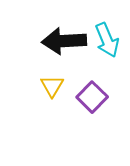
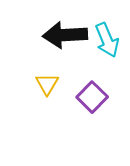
black arrow: moved 1 px right, 6 px up
yellow triangle: moved 5 px left, 2 px up
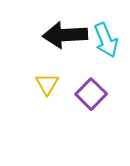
cyan arrow: moved 1 px left
purple square: moved 1 px left, 3 px up
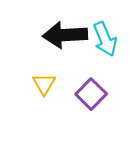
cyan arrow: moved 1 px left, 1 px up
yellow triangle: moved 3 px left
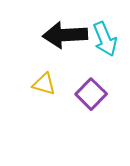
yellow triangle: rotated 45 degrees counterclockwise
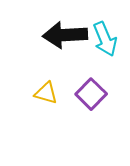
yellow triangle: moved 2 px right, 9 px down
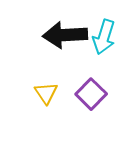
cyan arrow: moved 1 px left, 2 px up; rotated 40 degrees clockwise
yellow triangle: rotated 40 degrees clockwise
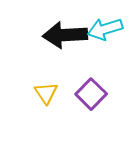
cyan arrow: moved 1 px right, 8 px up; rotated 56 degrees clockwise
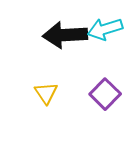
purple square: moved 14 px right
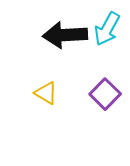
cyan arrow: moved 2 px right; rotated 44 degrees counterclockwise
yellow triangle: rotated 25 degrees counterclockwise
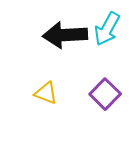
yellow triangle: rotated 10 degrees counterclockwise
